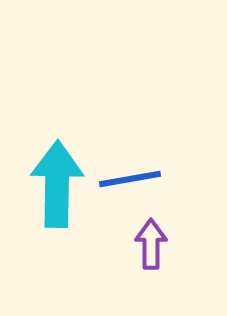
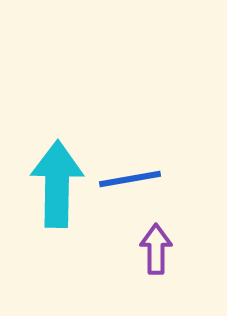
purple arrow: moved 5 px right, 5 px down
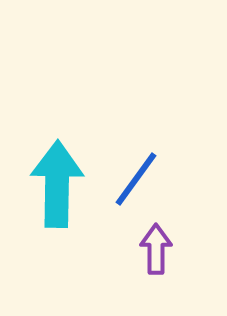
blue line: moved 6 px right; rotated 44 degrees counterclockwise
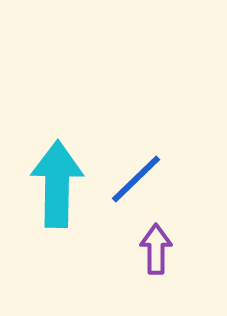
blue line: rotated 10 degrees clockwise
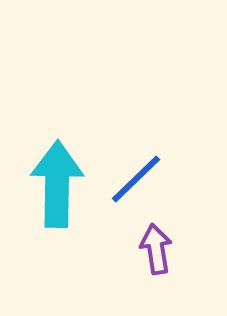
purple arrow: rotated 9 degrees counterclockwise
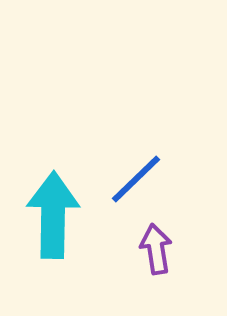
cyan arrow: moved 4 px left, 31 px down
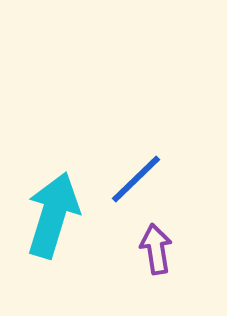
cyan arrow: rotated 16 degrees clockwise
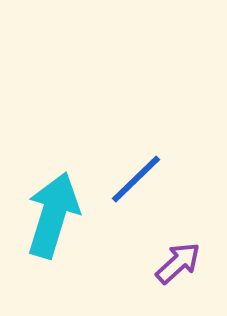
purple arrow: moved 22 px right, 14 px down; rotated 57 degrees clockwise
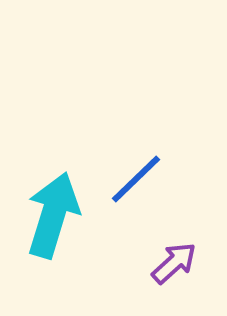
purple arrow: moved 4 px left
